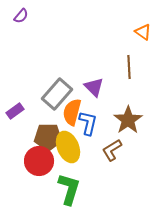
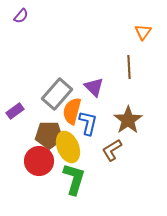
orange triangle: rotated 30 degrees clockwise
orange semicircle: moved 1 px up
brown pentagon: moved 1 px right, 2 px up
green L-shape: moved 5 px right, 10 px up
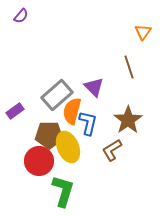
brown line: rotated 15 degrees counterclockwise
gray rectangle: moved 1 px down; rotated 8 degrees clockwise
green L-shape: moved 11 px left, 12 px down
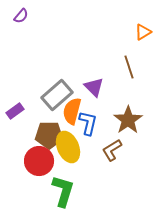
orange triangle: rotated 24 degrees clockwise
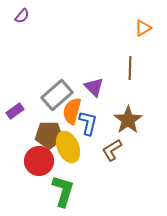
purple semicircle: moved 1 px right
orange triangle: moved 4 px up
brown line: moved 1 px right, 1 px down; rotated 20 degrees clockwise
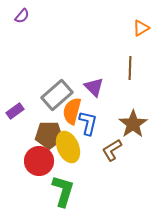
orange triangle: moved 2 px left
brown star: moved 5 px right, 4 px down
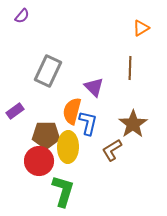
gray rectangle: moved 9 px left, 24 px up; rotated 24 degrees counterclockwise
brown pentagon: moved 3 px left
yellow ellipse: rotated 24 degrees clockwise
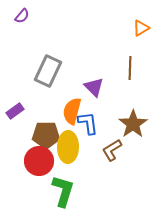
blue L-shape: rotated 20 degrees counterclockwise
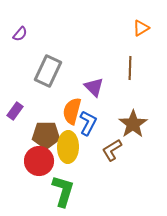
purple semicircle: moved 2 px left, 18 px down
purple rectangle: rotated 18 degrees counterclockwise
blue L-shape: rotated 35 degrees clockwise
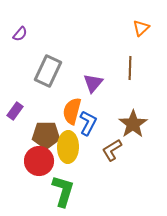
orange triangle: rotated 12 degrees counterclockwise
purple triangle: moved 1 px left, 4 px up; rotated 25 degrees clockwise
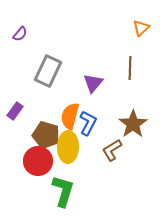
orange semicircle: moved 2 px left, 5 px down
brown pentagon: rotated 16 degrees clockwise
red circle: moved 1 px left
